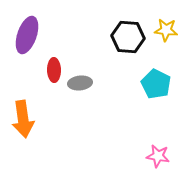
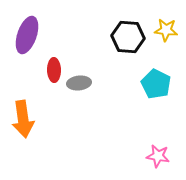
gray ellipse: moved 1 px left
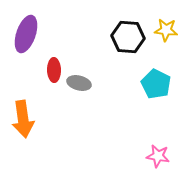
purple ellipse: moved 1 px left, 1 px up
gray ellipse: rotated 20 degrees clockwise
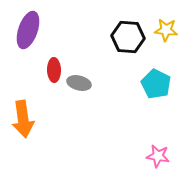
purple ellipse: moved 2 px right, 4 px up
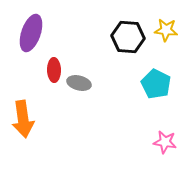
purple ellipse: moved 3 px right, 3 px down
pink star: moved 7 px right, 14 px up
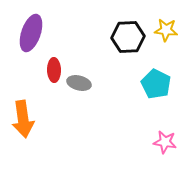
black hexagon: rotated 8 degrees counterclockwise
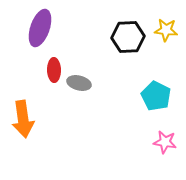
purple ellipse: moved 9 px right, 5 px up
cyan pentagon: moved 12 px down
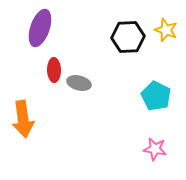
yellow star: rotated 15 degrees clockwise
pink star: moved 10 px left, 7 px down
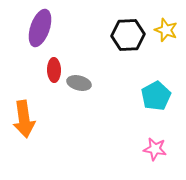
black hexagon: moved 2 px up
cyan pentagon: rotated 16 degrees clockwise
orange arrow: moved 1 px right
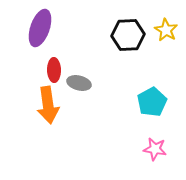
yellow star: rotated 10 degrees clockwise
cyan pentagon: moved 4 px left, 6 px down
orange arrow: moved 24 px right, 14 px up
